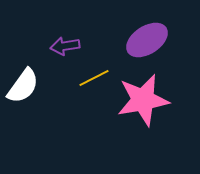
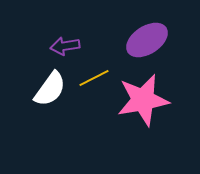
white semicircle: moved 27 px right, 3 px down
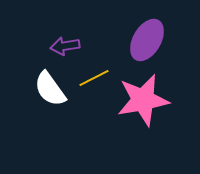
purple ellipse: rotated 27 degrees counterclockwise
white semicircle: rotated 108 degrees clockwise
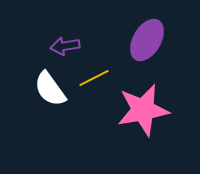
pink star: moved 10 px down
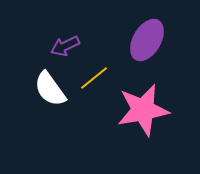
purple arrow: rotated 16 degrees counterclockwise
yellow line: rotated 12 degrees counterclockwise
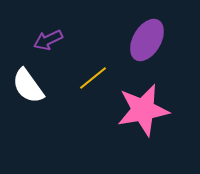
purple arrow: moved 17 px left, 6 px up
yellow line: moved 1 px left
white semicircle: moved 22 px left, 3 px up
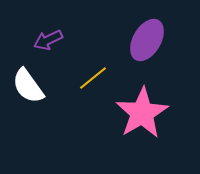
pink star: moved 1 px left, 3 px down; rotated 20 degrees counterclockwise
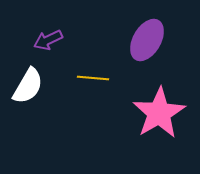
yellow line: rotated 44 degrees clockwise
white semicircle: rotated 114 degrees counterclockwise
pink star: moved 17 px right
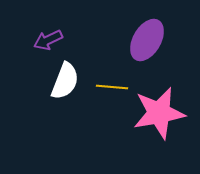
yellow line: moved 19 px right, 9 px down
white semicircle: moved 37 px right, 5 px up; rotated 9 degrees counterclockwise
pink star: rotated 20 degrees clockwise
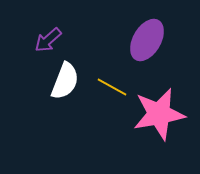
purple arrow: rotated 16 degrees counterclockwise
yellow line: rotated 24 degrees clockwise
pink star: moved 1 px down
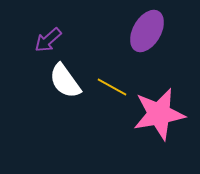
purple ellipse: moved 9 px up
white semicircle: rotated 123 degrees clockwise
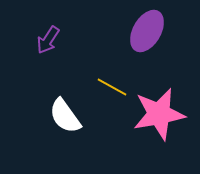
purple arrow: rotated 16 degrees counterclockwise
white semicircle: moved 35 px down
